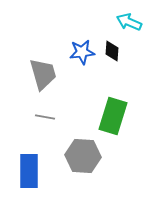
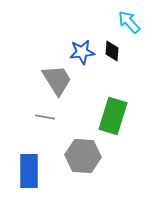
cyan arrow: rotated 25 degrees clockwise
gray trapezoid: moved 14 px right, 6 px down; rotated 16 degrees counterclockwise
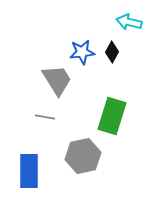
cyan arrow: rotated 35 degrees counterclockwise
black diamond: moved 1 px down; rotated 25 degrees clockwise
green rectangle: moved 1 px left
gray hexagon: rotated 16 degrees counterclockwise
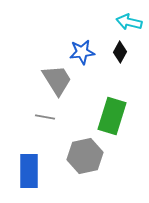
black diamond: moved 8 px right
gray hexagon: moved 2 px right
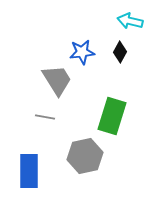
cyan arrow: moved 1 px right, 1 px up
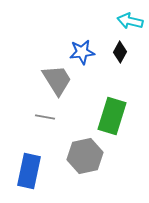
blue rectangle: rotated 12 degrees clockwise
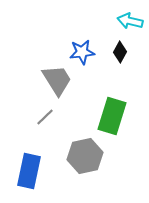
gray line: rotated 54 degrees counterclockwise
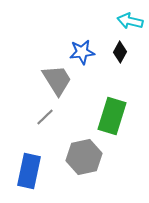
gray hexagon: moved 1 px left, 1 px down
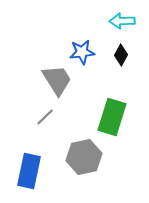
cyan arrow: moved 8 px left; rotated 15 degrees counterclockwise
black diamond: moved 1 px right, 3 px down
green rectangle: moved 1 px down
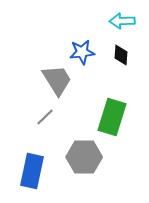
black diamond: rotated 25 degrees counterclockwise
gray hexagon: rotated 12 degrees clockwise
blue rectangle: moved 3 px right
